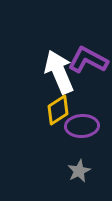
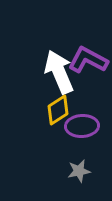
gray star: rotated 15 degrees clockwise
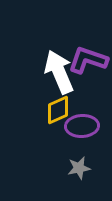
purple L-shape: rotated 9 degrees counterclockwise
yellow diamond: rotated 8 degrees clockwise
gray star: moved 3 px up
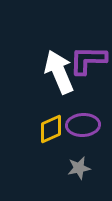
purple L-shape: rotated 18 degrees counterclockwise
yellow diamond: moved 7 px left, 19 px down
purple ellipse: moved 1 px right, 1 px up
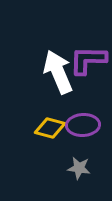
white arrow: moved 1 px left
yellow diamond: moved 1 px left, 1 px up; rotated 40 degrees clockwise
gray star: rotated 20 degrees clockwise
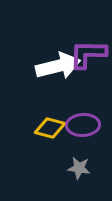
purple L-shape: moved 6 px up
white arrow: moved 6 px up; rotated 99 degrees clockwise
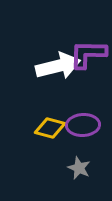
gray star: rotated 15 degrees clockwise
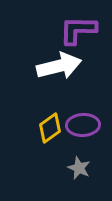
purple L-shape: moved 10 px left, 24 px up
white arrow: moved 1 px right
yellow diamond: rotated 52 degrees counterclockwise
